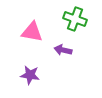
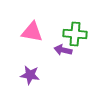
green cross: moved 15 px down; rotated 15 degrees counterclockwise
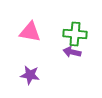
pink triangle: moved 2 px left
purple arrow: moved 9 px right, 2 px down
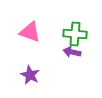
pink triangle: rotated 10 degrees clockwise
purple star: rotated 18 degrees clockwise
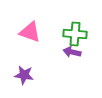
purple star: moved 6 px left; rotated 18 degrees counterclockwise
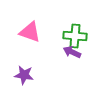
green cross: moved 2 px down
purple arrow: rotated 12 degrees clockwise
